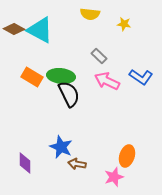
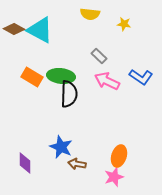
black semicircle: rotated 28 degrees clockwise
orange ellipse: moved 8 px left
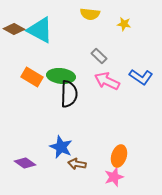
purple diamond: rotated 55 degrees counterclockwise
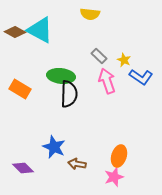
yellow star: moved 36 px down; rotated 16 degrees clockwise
brown diamond: moved 1 px right, 3 px down
orange rectangle: moved 12 px left, 12 px down
pink arrow: rotated 45 degrees clockwise
blue star: moved 7 px left
purple diamond: moved 2 px left, 5 px down; rotated 10 degrees clockwise
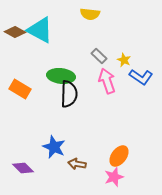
orange ellipse: rotated 20 degrees clockwise
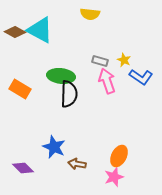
gray rectangle: moved 1 px right, 5 px down; rotated 28 degrees counterclockwise
orange ellipse: rotated 10 degrees counterclockwise
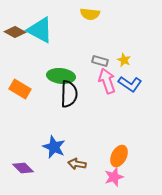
blue L-shape: moved 11 px left, 7 px down
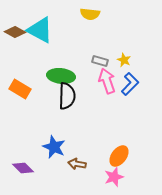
blue L-shape: rotated 80 degrees counterclockwise
black semicircle: moved 2 px left, 2 px down
orange ellipse: rotated 10 degrees clockwise
